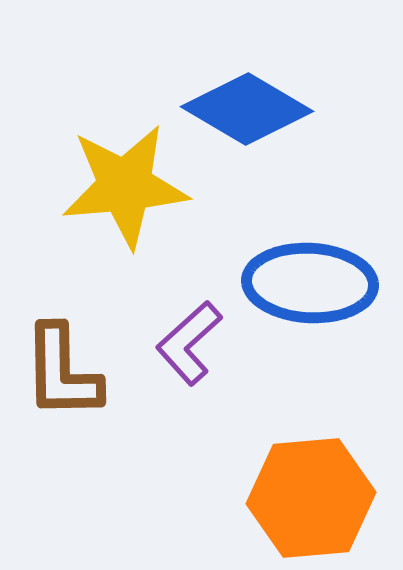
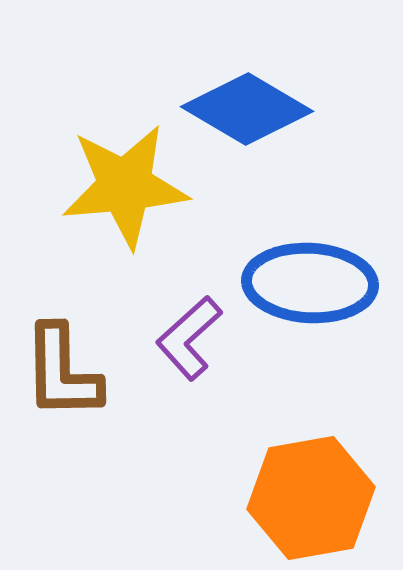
purple L-shape: moved 5 px up
orange hexagon: rotated 5 degrees counterclockwise
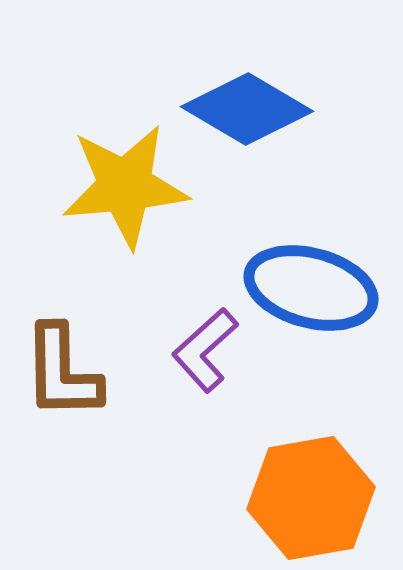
blue ellipse: moved 1 px right, 5 px down; rotated 12 degrees clockwise
purple L-shape: moved 16 px right, 12 px down
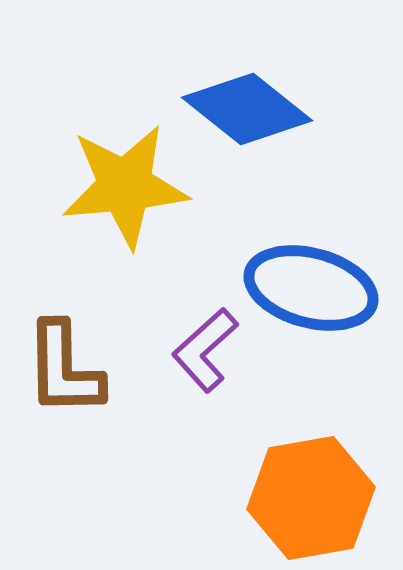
blue diamond: rotated 8 degrees clockwise
brown L-shape: moved 2 px right, 3 px up
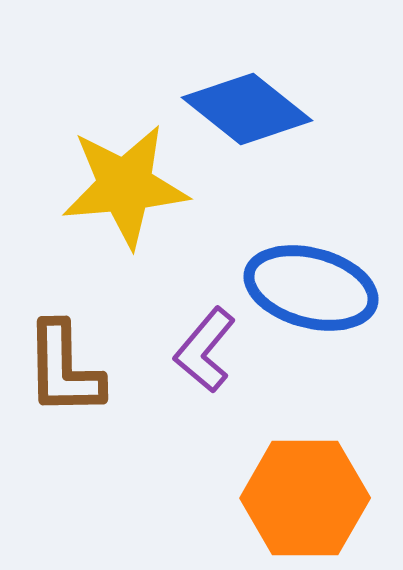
purple L-shape: rotated 8 degrees counterclockwise
orange hexagon: moved 6 px left; rotated 10 degrees clockwise
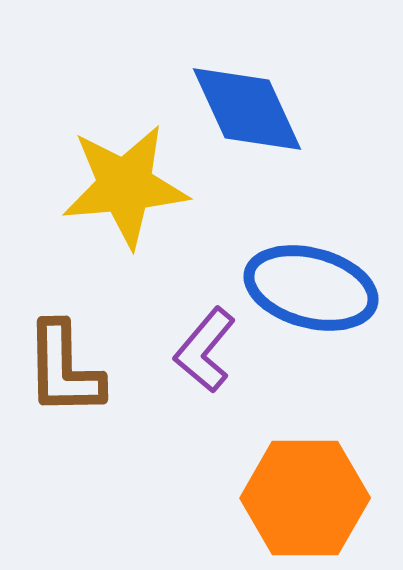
blue diamond: rotated 27 degrees clockwise
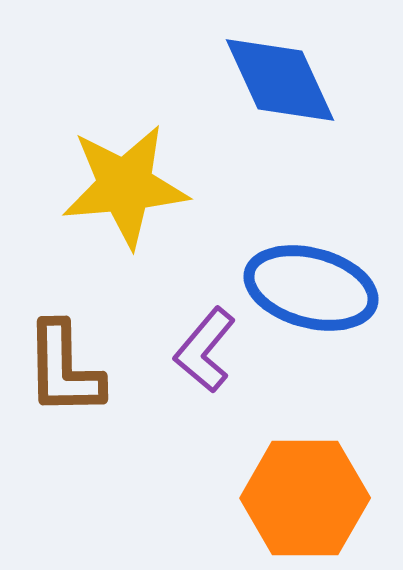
blue diamond: moved 33 px right, 29 px up
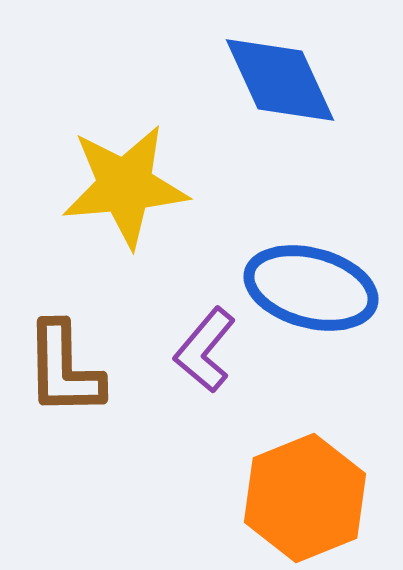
orange hexagon: rotated 22 degrees counterclockwise
